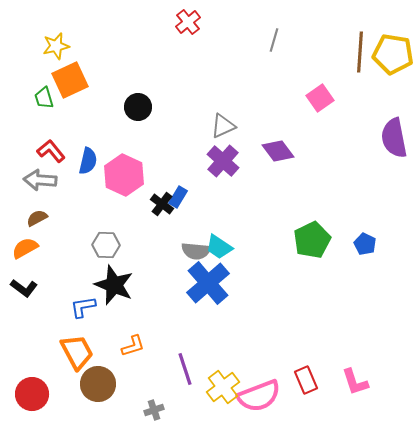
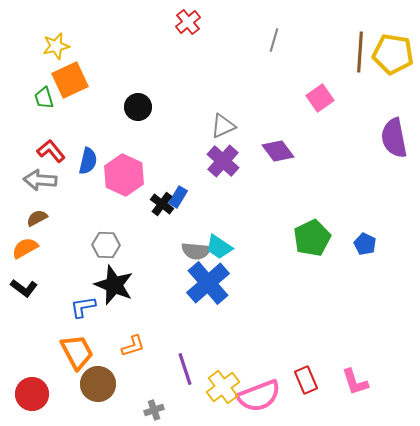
green pentagon: moved 2 px up
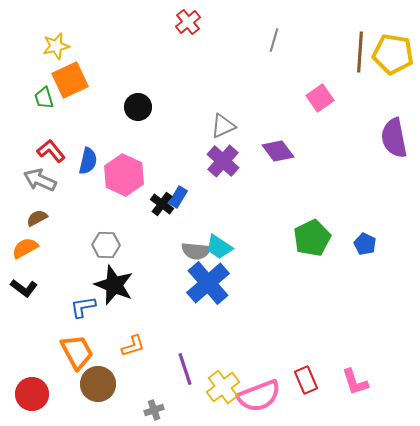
gray arrow: rotated 20 degrees clockwise
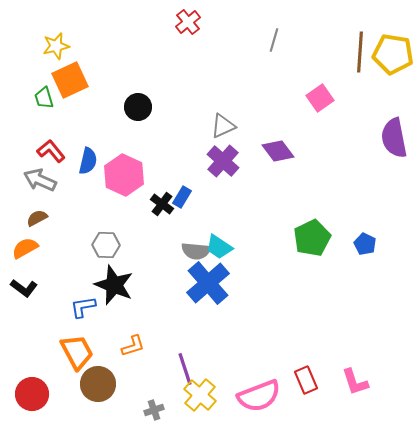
blue rectangle: moved 4 px right
yellow cross: moved 23 px left, 8 px down; rotated 12 degrees counterclockwise
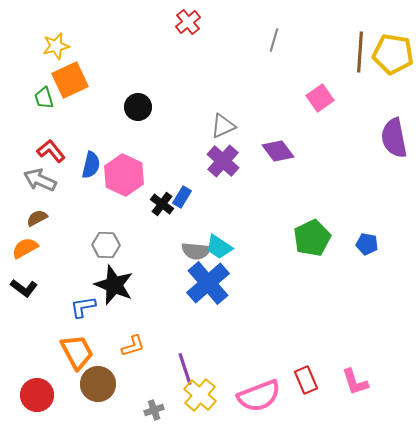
blue semicircle: moved 3 px right, 4 px down
blue pentagon: moved 2 px right; rotated 15 degrees counterclockwise
red circle: moved 5 px right, 1 px down
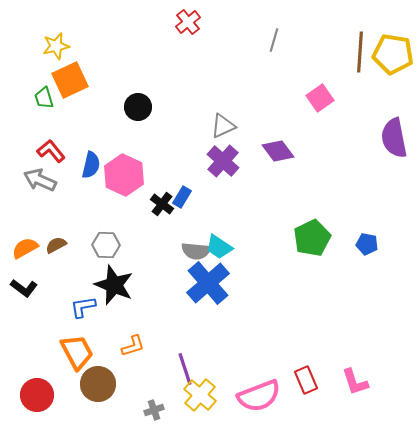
brown semicircle: moved 19 px right, 27 px down
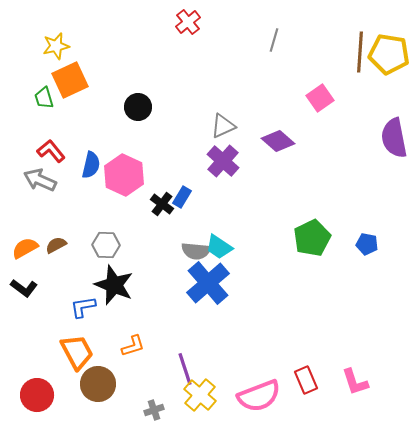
yellow pentagon: moved 4 px left
purple diamond: moved 10 px up; rotated 12 degrees counterclockwise
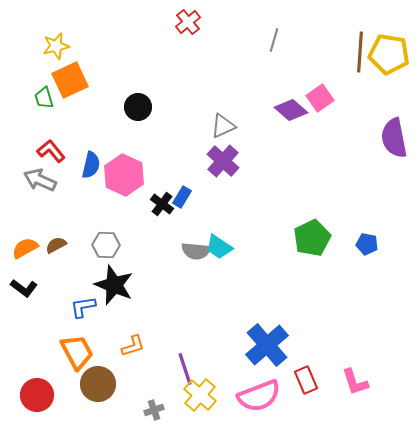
purple diamond: moved 13 px right, 31 px up
blue cross: moved 59 px right, 62 px down
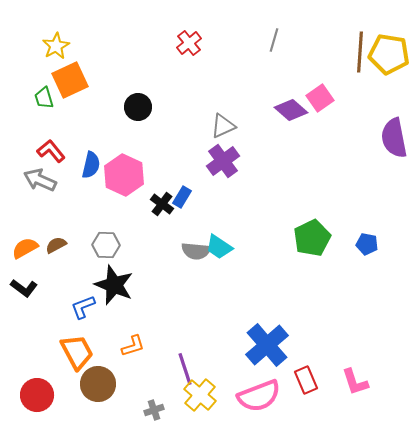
red cross: moved 1 px right, 21 px down
yellow star: rotated 16 degrees counterclockwise
purple cross: rotated 12 degrees clockwise
blue L-shape: rotated 12 degrees counterclockwise
